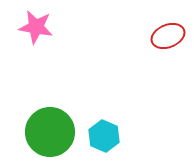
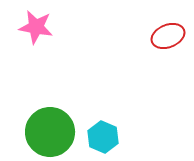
cyan hexagon: moved 1 px left, 1 px down
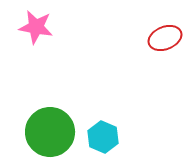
red ellipse: moved 3 px left, 2 px down
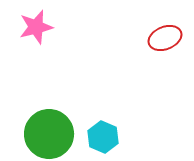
pink star: rotated 24 degrees counterclockwise
green circle: moved 1 px left, 2 px down
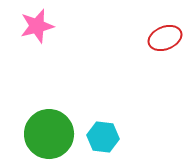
pink star: moved 1 px right, 1 px up
cyan hexagon: rotated 16 degrees counterclockwise
